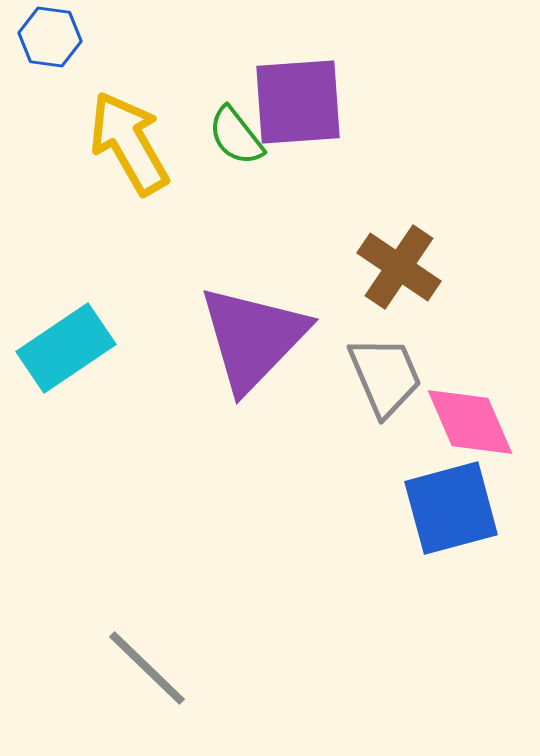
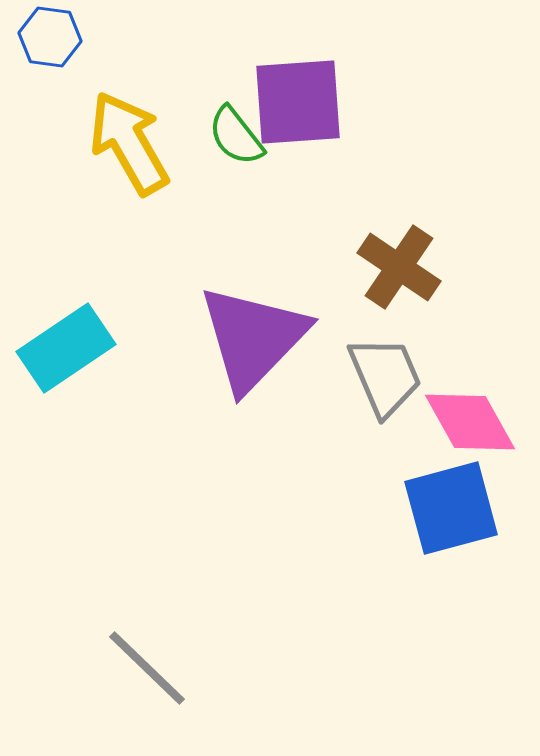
pink diamond: rotated 6 degrees counterclockwise
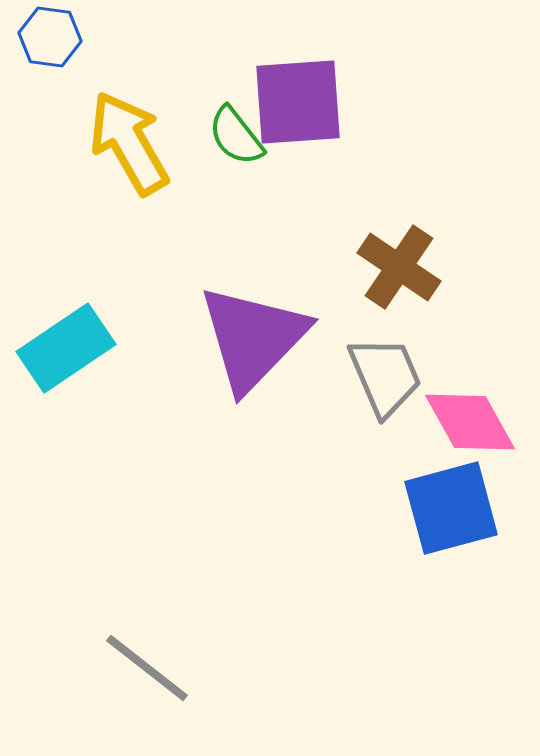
gray line: rotated 6 degrees counterclockwise
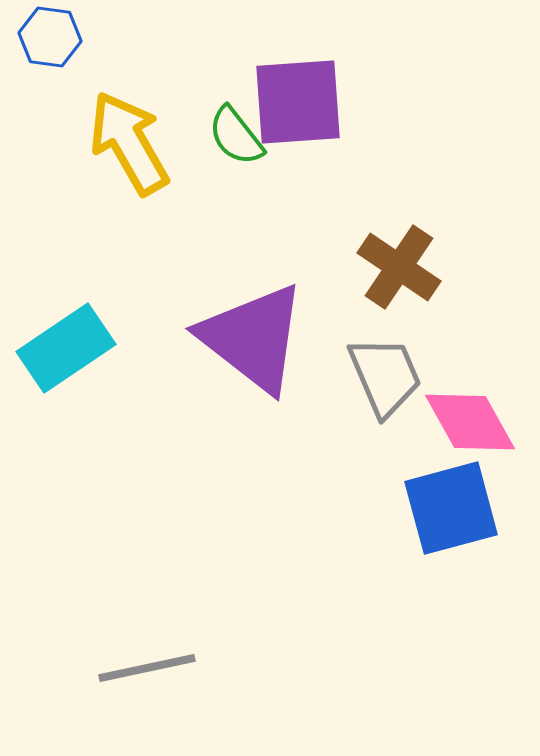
purple triangle: rotated 36 degrees counterclockwise
gray line: rotated 50 degrees counterclockwise
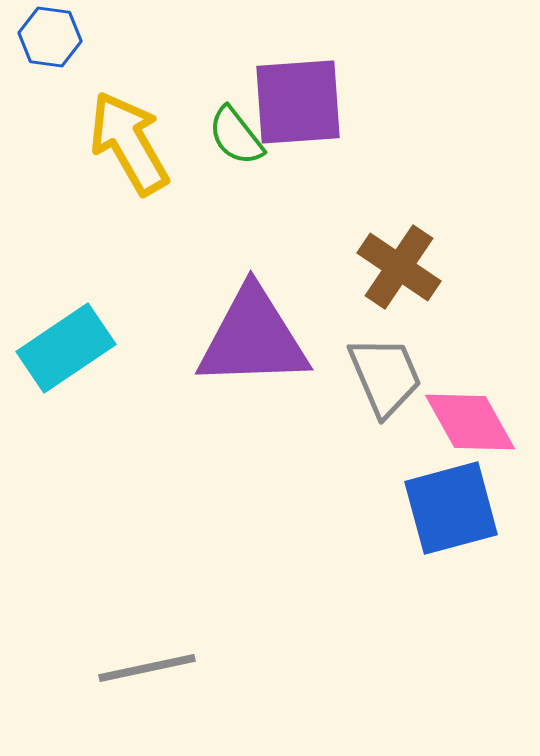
purple triangle: rotated 40 degrees counterclockwise
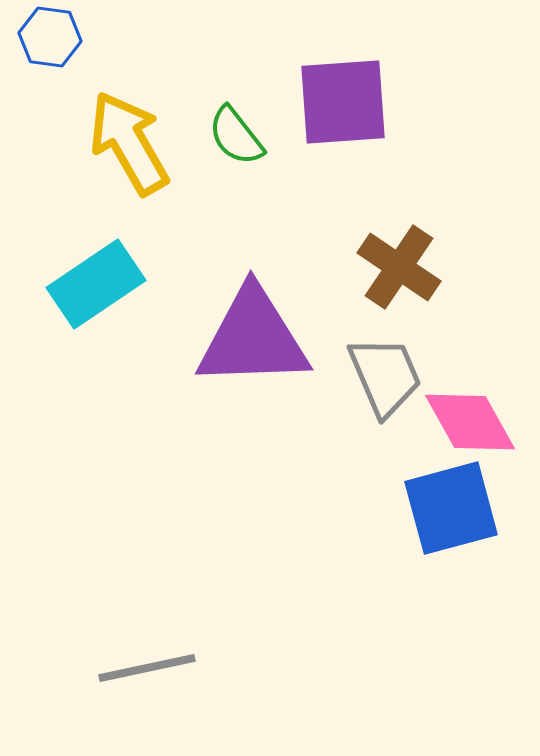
purple square: moved 45 px right
cyan rectangle: moved 30 px right, 64 px up
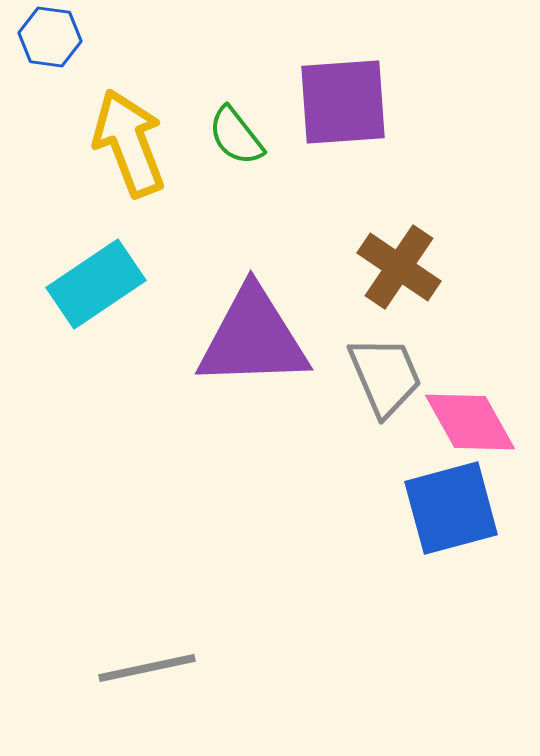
yellow arrow: rotated 9 degrees clockwise
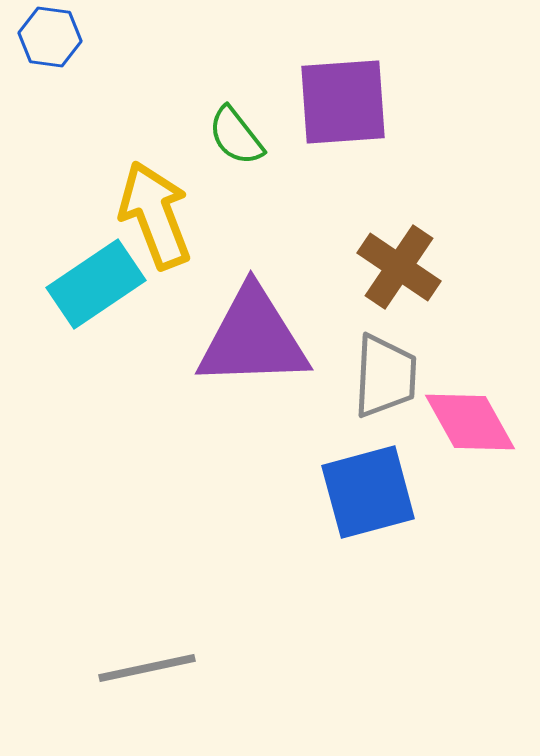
yellow arrow: moved 26 px right, 72 px down
gray trapezoid: rotated 26 degrees clockwise
blue square: moved 83 px left, 16 px up
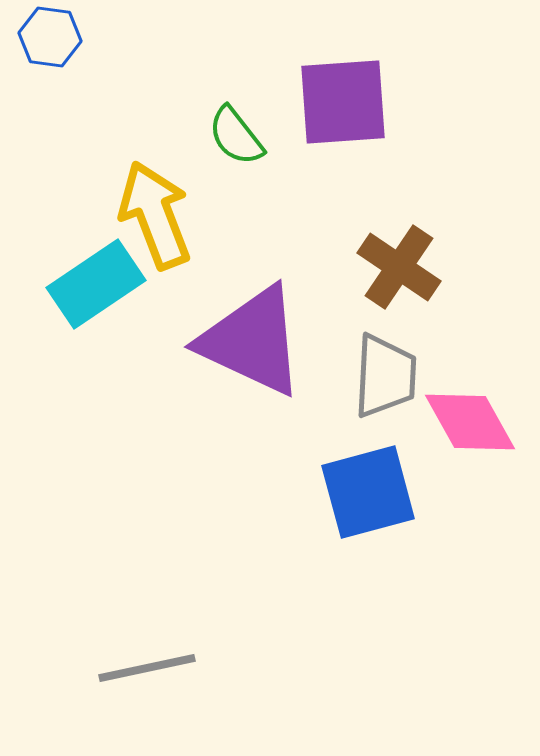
purple triangle: moved 1 px left, 3 px down; rotated 27 degrees clockwise
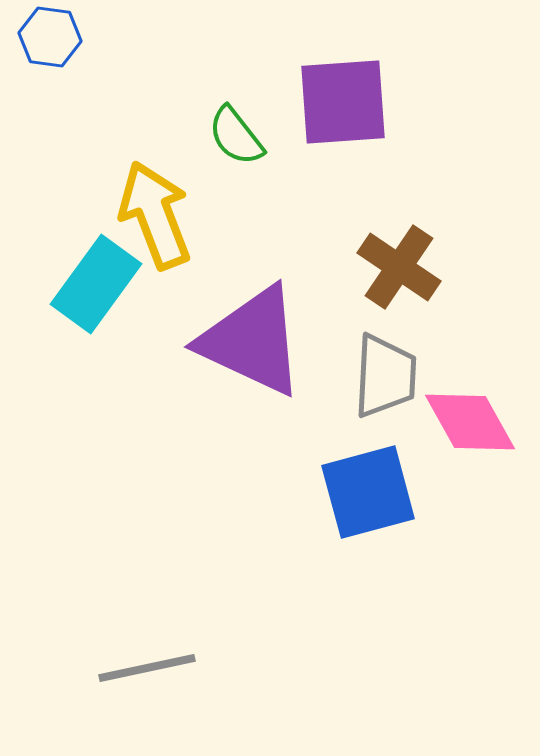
cyan rectangle: rotated 20 degrees counterclockwise
